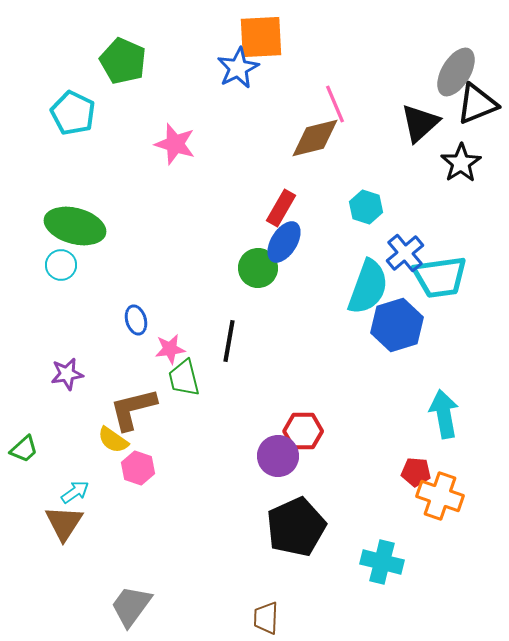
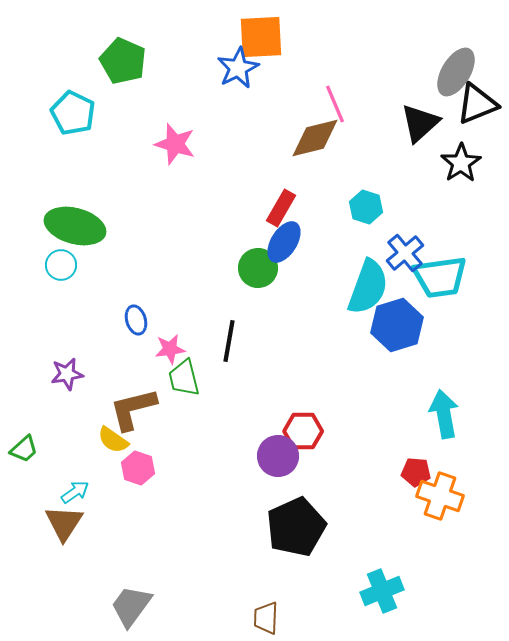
cyan cross at (382, 562): moved 29 px down; rotated 36 degrees counterclockwise
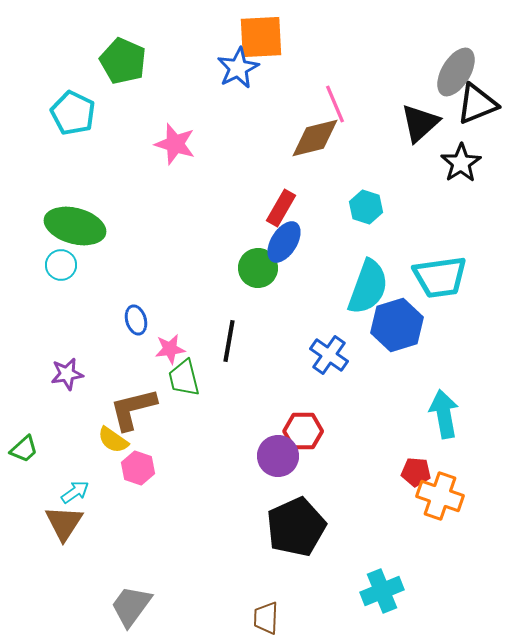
blue cross at (405, 253): moved 76 px left, 102 px down; rotated 15 degrees counterclockwise
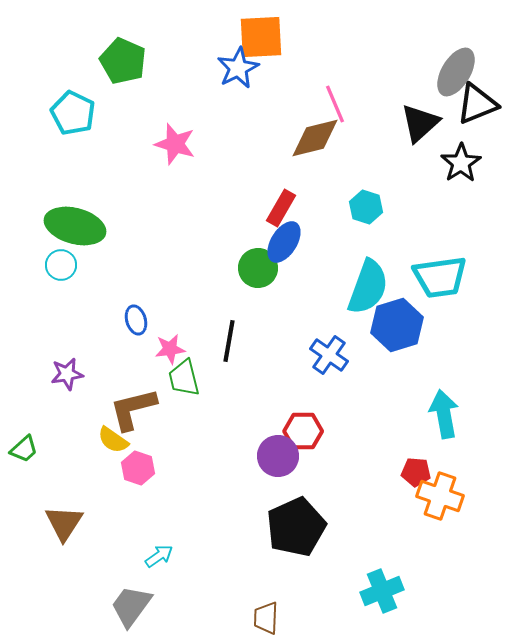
cyan arrow at (75, 492): moved 84 px right, 64 px down
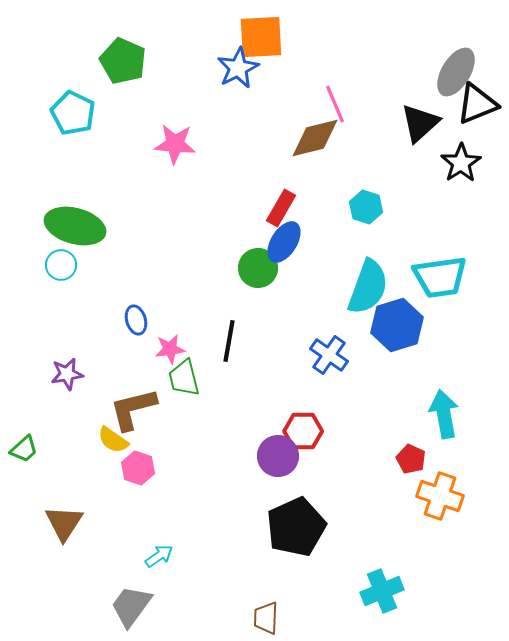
pink star at (175, 144): rotated 12 degrees counterclockwise
red pentagon at (416, 472): moved 5 px left, 13 px up; rotated 20 degrees clockwise
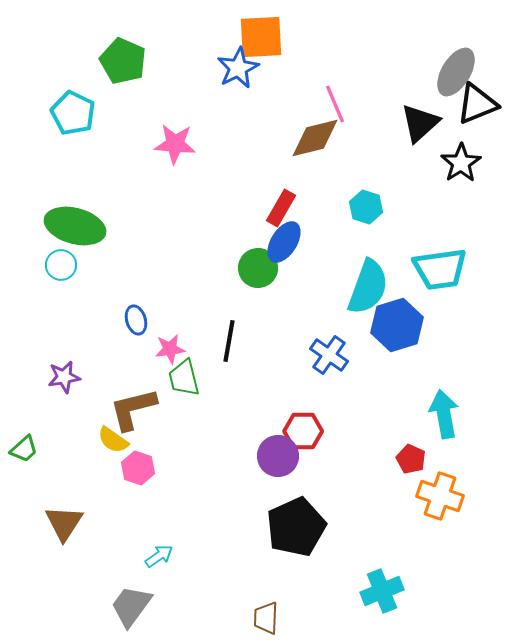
cyan trapezoid at (440, 277): moved 8 px up
purple star at (67, 374): moved 3 px left, 3 px down
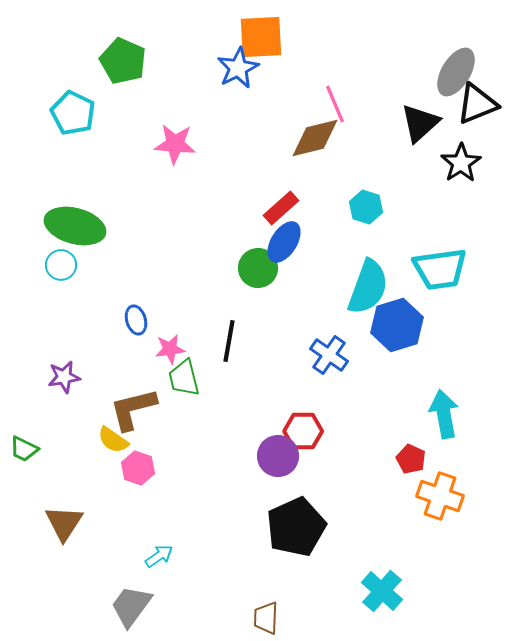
red rectangle at (281, 208): rotated 18 degrees clockwise
green trapezoid at (24, 449): rotated 68 degrees clockwise
cyan cross at (382, 591): rotated 27 degrees counterclockwise
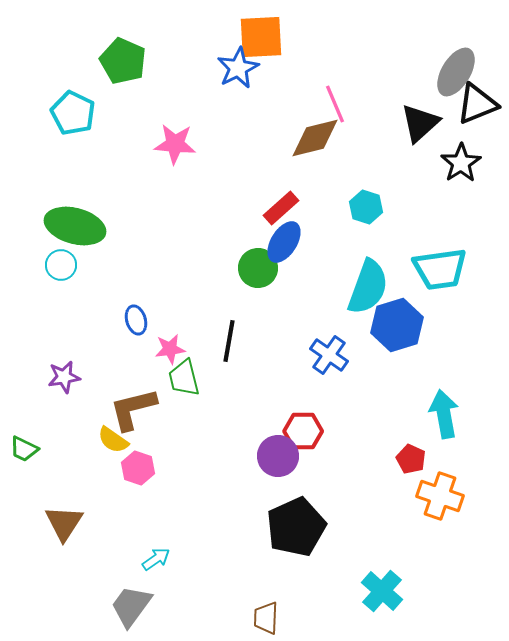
cyan arrow at (159, 556): moved 3 px left, 3 px down
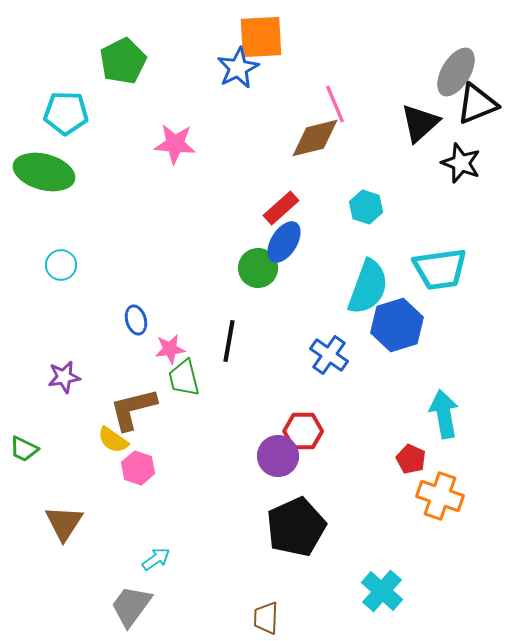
green pentagon at (123, 61): rotated 21 degrees clockwise
cyan pentagon at (73, 113): moved 7 px left; rotated 24 degrees counterclockwise
black star at (461, 163): rotated 18 degrees counterclockwise
green ellipse at (75, 226): moved 31 px left, 54 px up
